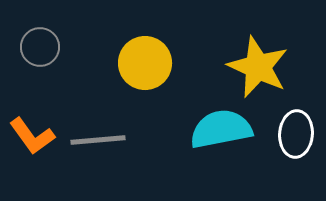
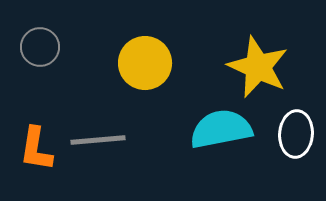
orange L-shape: moved 4 px right, 13 px down; rotated 45 degrees clockwise
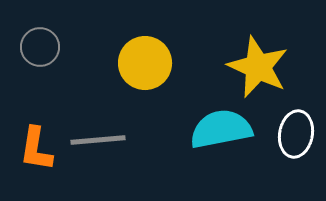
white ellipse: rotated 6 degrees clockwise
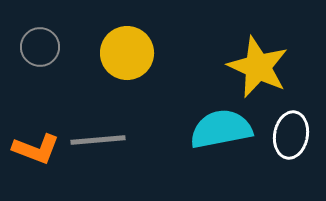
yellow circle: moved 18 px left, 10 px up
white ellipse: moved 5 px left, 1 px down
orange L-shape: rotated 78 degrees counterclockwise
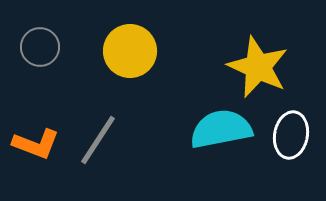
yellow circle: moved 3 px right, 2 px up
gray line: rotated 52 degrees counterclockwise
orange L-shape: moved 5 px up
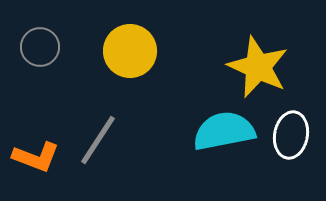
cyan semicircle: moved 3 px right, 2 px down
orange L-shape: moved 13 px down
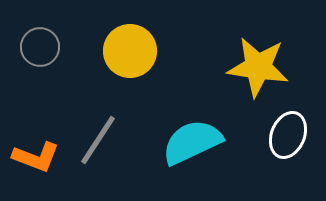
yellow star: rotated 16 degrees counterclockwise
cyan semicircle: moved 32 px left, 11 px down; rotated 14 degrees counterclockwise
white ellipse: moved 3 px left; rotated 12 degrees clockwise
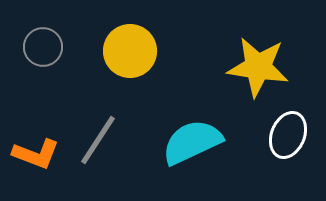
gray circle: moved 3 px right
orange L-shape: moved 3 px up
